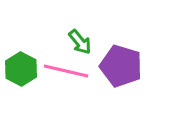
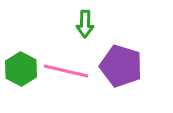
green arrow: moved 5 px right, 18 px up; rotated 40 degrees clockwise
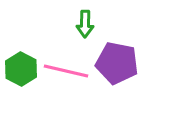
purple pentagon: moved 4 px left, 3 px up; rotated 6 degrees counterclockwise
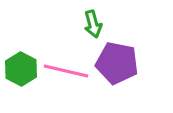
green arrow: moved 8 px right; rotated 16 degrees counterclockwise
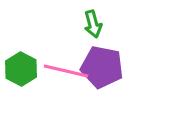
purple pentagon: moved 15 px left, 4 px down
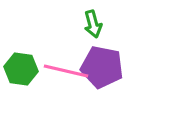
green hexagon: rotated 20 degrees counterclockwise
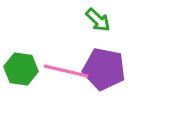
green arrow: moved 5 px right, 4 px up; rotated 32 degrees counterclockwise
purple pentagon: moved 2 px right, 2 px down
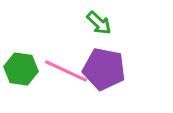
green arrow: moved 1 px right, 3 px down
pink line: rotated 12 degrees clockwise
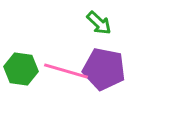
pink line: rotated 9 degrees counterclockwise
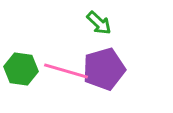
purple pentagon: rotated 27 degrees counterclockwise
